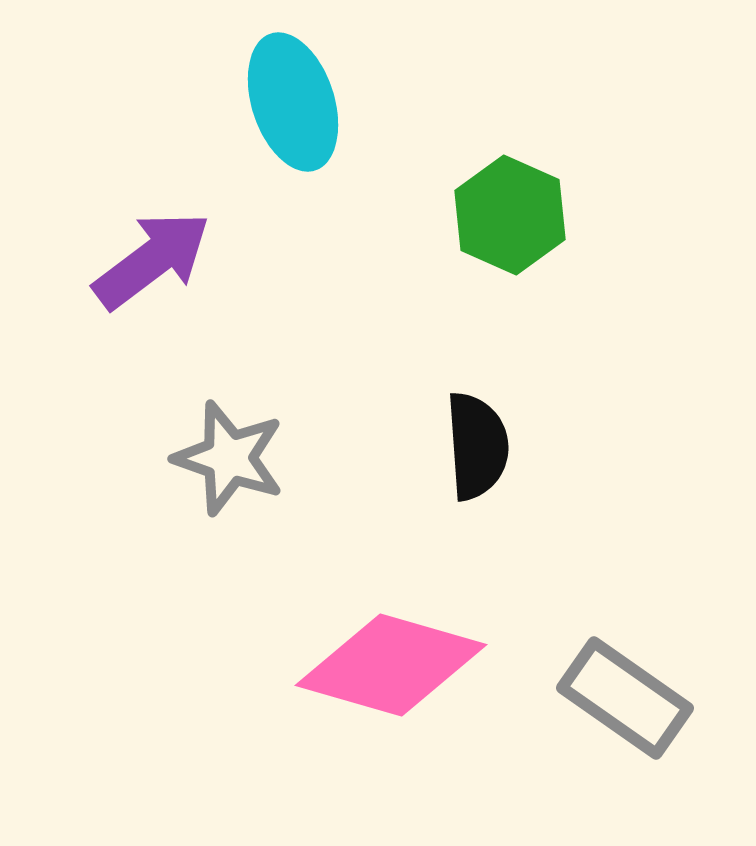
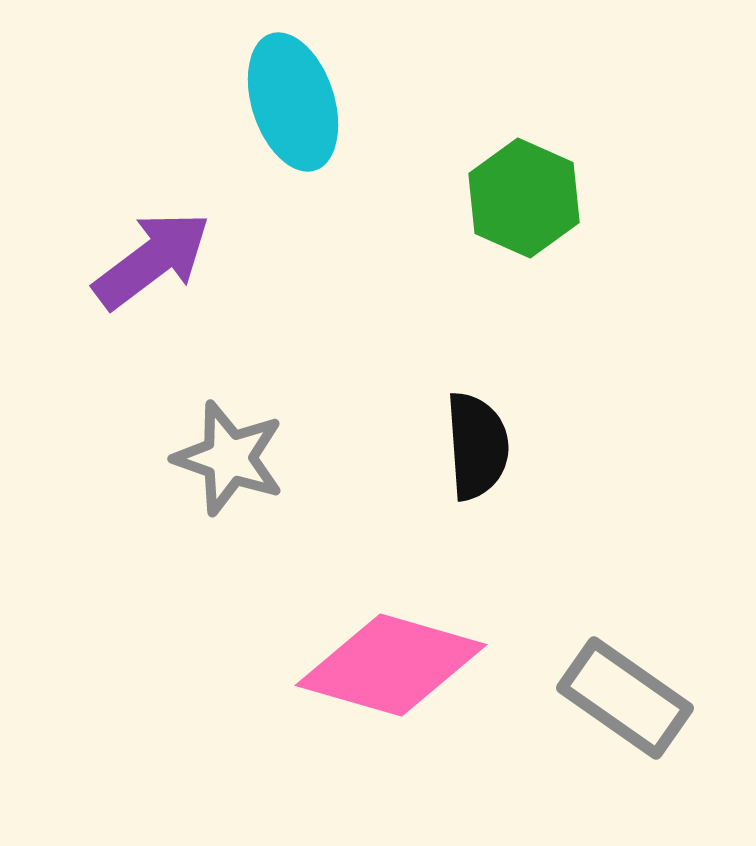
green hexagon: moved 14 px right, 17 px up
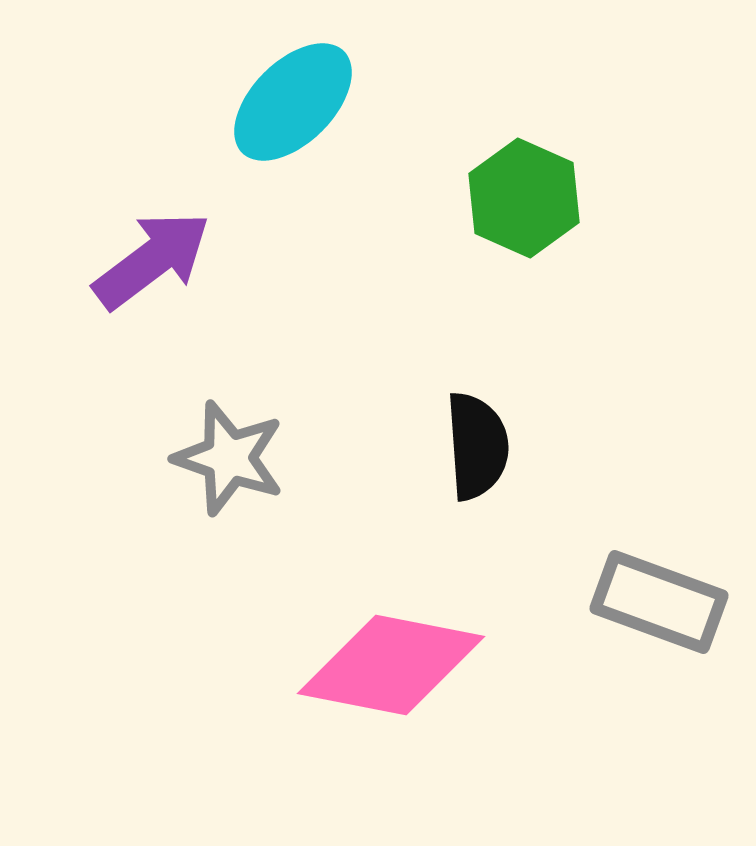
cyan ellipse: rotated 63 degrees clockwise
pink diamond: rotated 5 degrees counterclockwise
gray rectangle: moved 34 px right, 96 px up; rotated 15 degrees counterclockwise
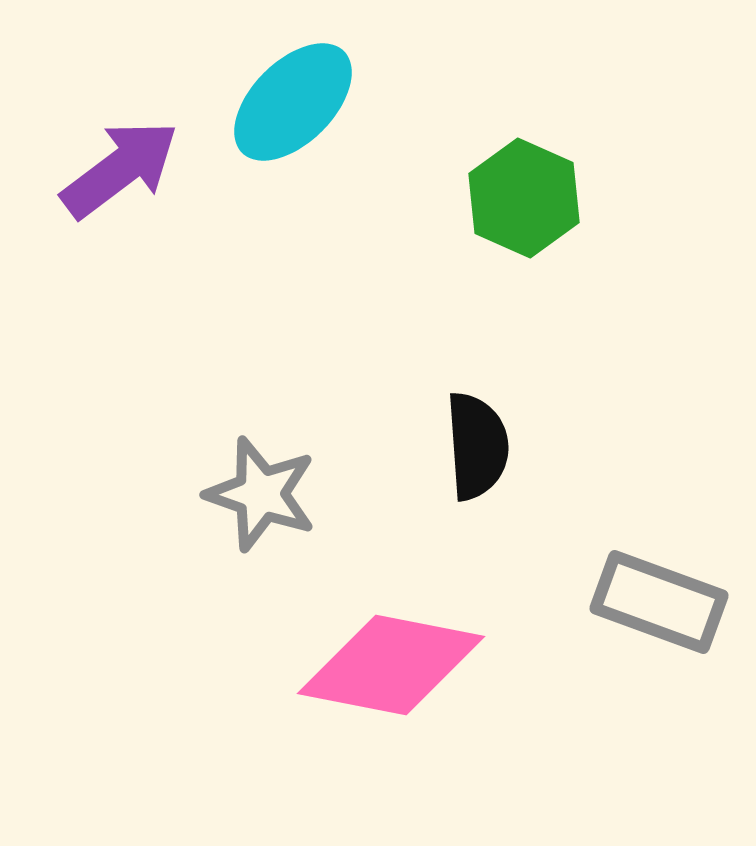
purple arrow: moved 32 px left, 91 px up
gray star: moved 32 px right, 36 px down
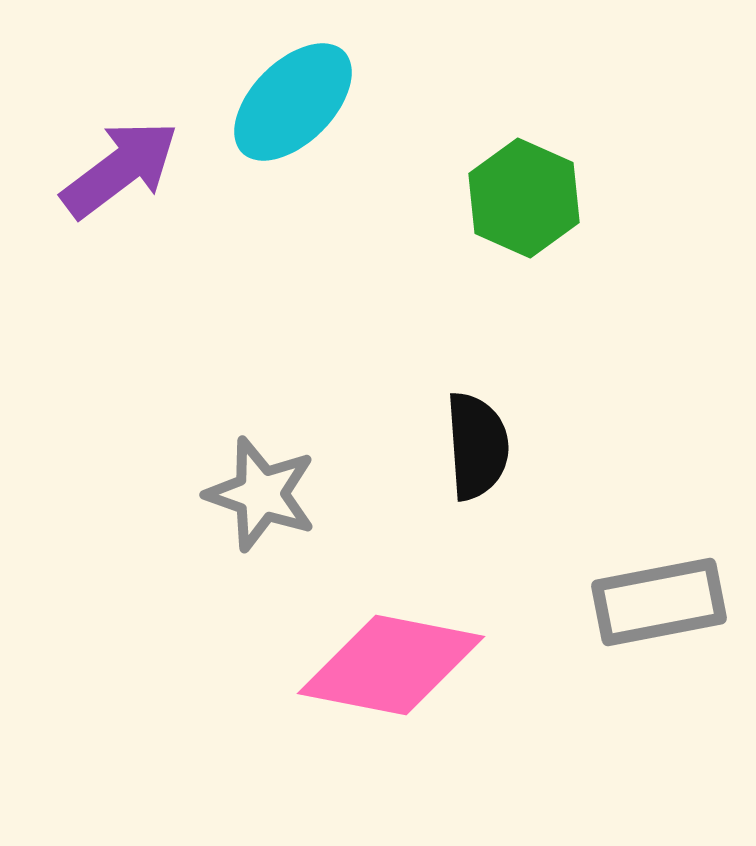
gray rectangle: rotated 31 degrees counterclockwise
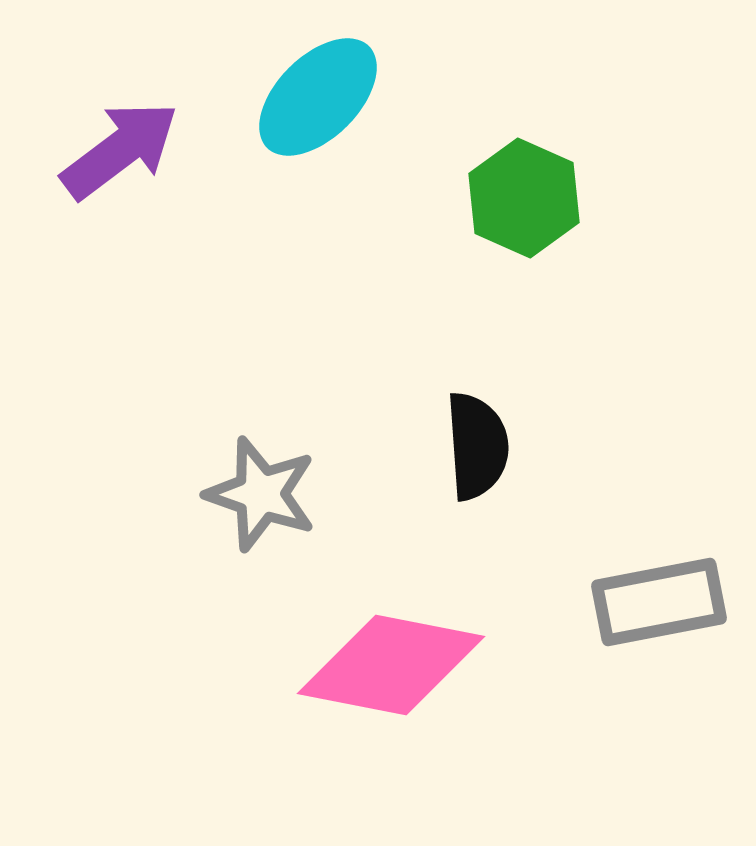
cyan ellipse: moved 25 px right, 5 px up
purple arrow: moved 19 px up
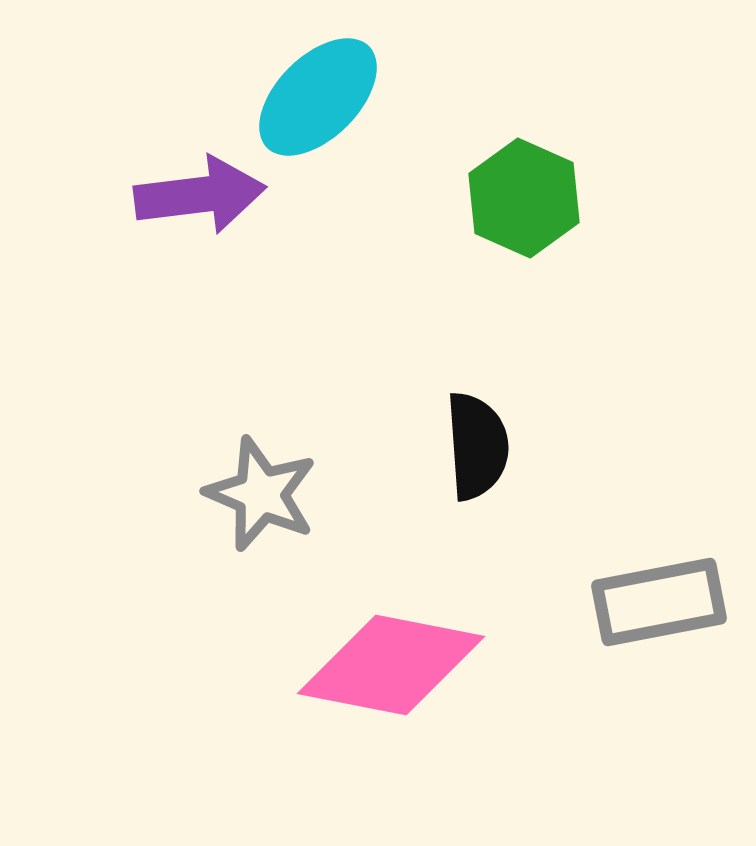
purple arrow: moved 80 px right, 45 px down; rotated 30 degrees clockwise
gray star: rotated 4 degrees clockwise
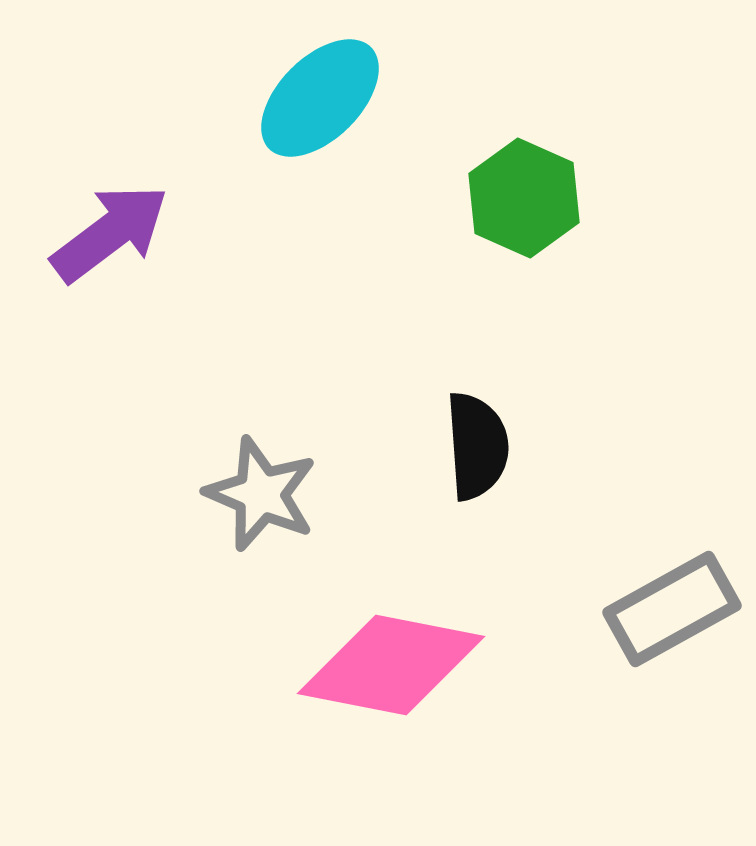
cyan ellipse: moved 2 px right, 1 px down
purple arrow: moved 90 px left, 38 px down; rotated 30 degrees counterclockwise
gray rectangle: moved 13 px right, 7 px down; rotated 18 degrees counterclockwise
